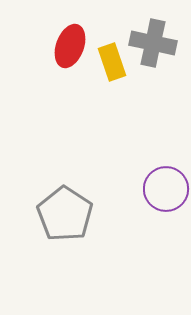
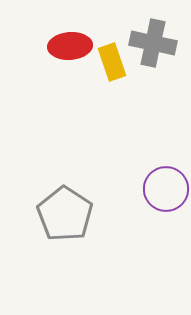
red ellipse: rotated 66 degrees clockwise
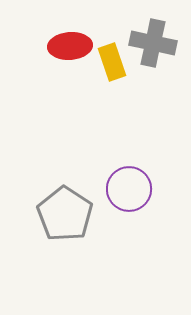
purple circle: moved 37 px left
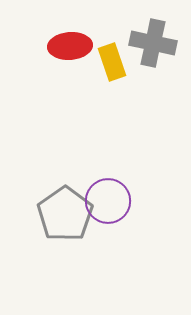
purple circle: moved 21 px left, 12 px down
gray pentagon: rotated 4 degrees clockwise
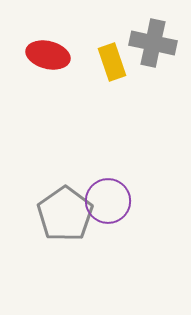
red ellipse: moved 22 px left, 9 px down; rotated 18 degrees clockwise
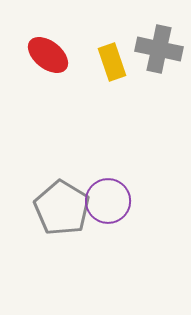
gray cross: moved 6 px right, 6 px down
red ellipse: rotated 24 degrees clockwise
gray pentagon: moved 3 px left, 6 px up; rotated 6 degrees counterclockwise
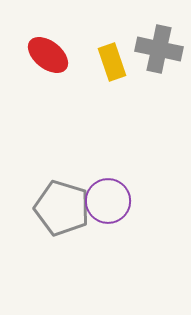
gray pentagon: rotated 14 degrees counterclockwise
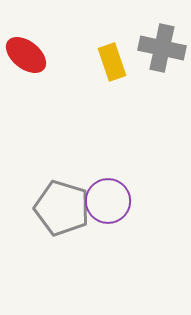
gray cross: moved 3 px right, 1 px up
red ellipse: moved 22 px left
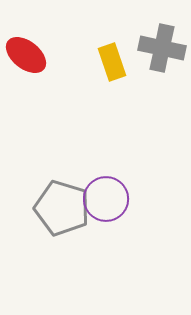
purple circle: moved 2 px left, 2 px up
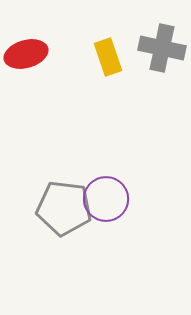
red ellipse: moved 1 px up; rotated 54 degrees counterclockwise
yellow rectangle: moved 4 px left, 5 px up
gray pentagon: moved 2 px right; rotated 10 degrees counterclockwise
